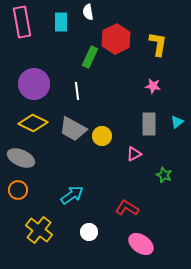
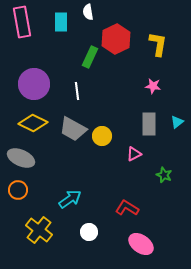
cyan arrow: moved 2 px left, 4 px down
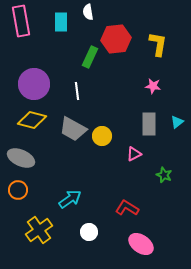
pink rectangle: moved 1 px left, 1 px up
red hexagon: rotated 20 degrees clockwise
yellow diamond: moved 1 px left, 3 px up; rotated 12 degrees counterclockwise
yellow cross: rotated 16 degrees clockwise
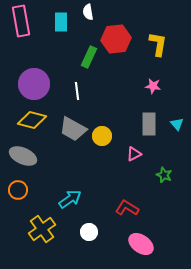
green rectangle: moved 1 px left
cyan triangle: moved 2 px down; rotated 32 degrees counterclockwise
gray ellipse: moved 2 px right, 2 px up
yellow cross: moved 3 px right, 1 px up
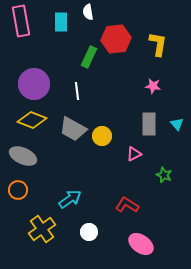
yellow diamond: rotated 8 degrees clockwise
red L-shape: moved 3 px up
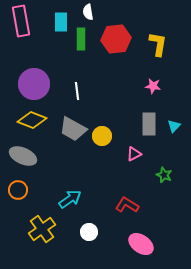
green rectangle: moved 8 px left, 18 px up; rotated 25 degrees counterclockwise
cyan triangle: moved 3 px left, 2 px down; rotated 24 degrees clockwise
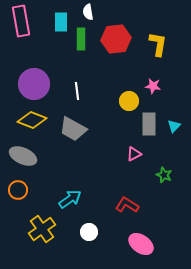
yellow circle: moved 27 px right, 35 px up
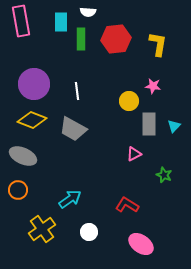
white semicircle: rotated 77 degrees counterclockwise
